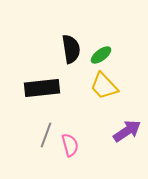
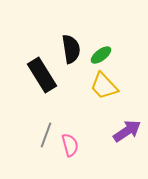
black rectangle: moved 13 px up; rotated 64 degrees clockwise
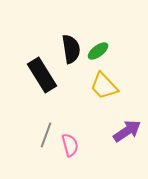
green ellipse: moved 3 px left, 4 px up
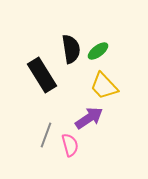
purple arrow: moved 38 px left, 13 px up
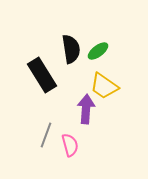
yellow trapezoid: rotated 12 degrees counterclockwise
purple arrow: moved 3 px left, 9 px up; rotated 52 degrees counterclockwise
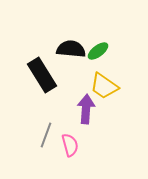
black semicircle: rotated 76 degrees counterclockwise
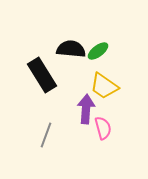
pink semicircle: moved 33 px right, 17 px up
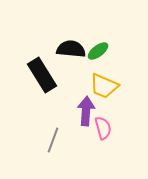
yellow trapezoid: rotated 12 degrees counterclockwise
purple arrow: moved 2 px down
gray line: moved 7 px right, 5 px down
